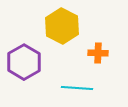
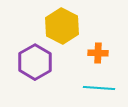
purple hexagon: moved 11 px right
cyan line: moved 22 px right
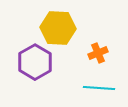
yellow hexagon: moved 4 px left, 2 px down; rotated 24 degrees counterclockwise
orange cross: rotated 24 degrees counterclockwise
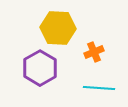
orange cross: moved 4 px left, 1 px up
purple hexagon: moved 5 px right, 6 px down
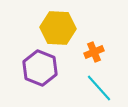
purple hexagon: rotated 8 degrees counterclockwise
cyan line: rotated 44 degrees clockwise
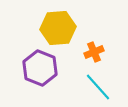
yellow hexagon: rotated 8 degrees counterclockwise
cyan line: moved 1 px left, 1 px up
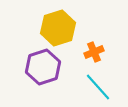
yellow hexagon: rotated 12 degrees counterclockwise
purple hexagon: moved 3 px right, 1 px up; rotated 20 degrees clockwise
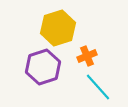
orange cross: moved 7 px left, 4 px down
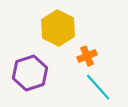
yellow hexagon: rotated 16 degrees counterclockwise
purple hexagon: moved 13 px left, 6 px down
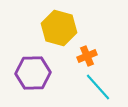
yellow hexagon: moved 1 px right; rotated 12 degrees counterclockwise
purple hexagon: moved 3 px right; rotated 16 degrees clockwise
